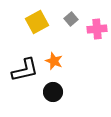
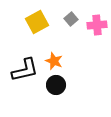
pink cross: moved 4 px up
black circle: moved 3 px right, 7 px up
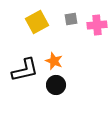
gray square: rotated 32 degrees clockwise
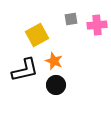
yellow square: moved 13 px down
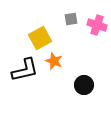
pink cross: rotated 24 degrees clockwise
yellow square: moved 3 px right, 3 px down
black circle: moved 28 px right
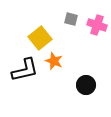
gray square: rotated 24 degrees clockwise
yellow square: rotated 10 degrees counterclockwise
black circle: moved 2 px right
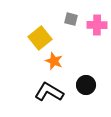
pink cross: rotated 18 degrees counterclockwise
black L-shape: moved 24 px right, 22 px down; rotated 136 degrees counterclockwise
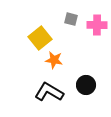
orange star: moved 1 px up; rotated 12 degrees counterclockwise
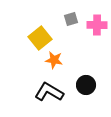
gray square: rotated 32 degrees counterclockwise
